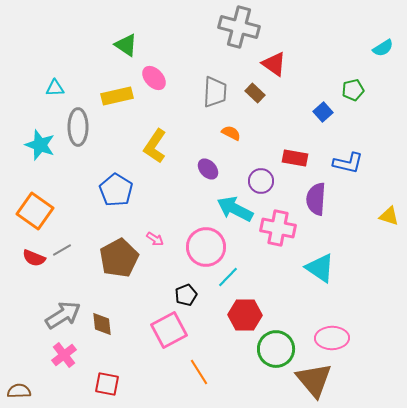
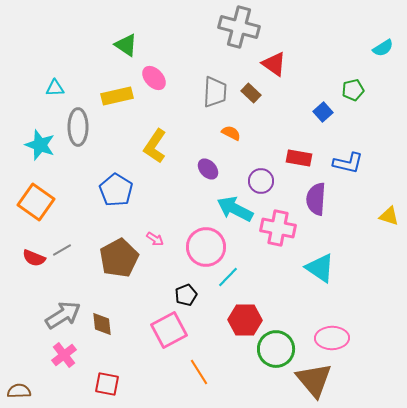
brown rectangle at (255, 93): moved 4 px left
red rectangle at (295, 158): moved 4 px right
orange square at (35, 211): moved 1 px right, 9 px up
red hexagon at (245, 315): moved 5 px down
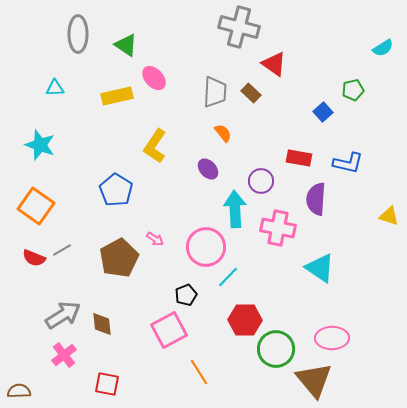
gray ellipse at (78, 127): moved 93 px up
orange semicircle at (231, 133): moved 8 px left; rotated 24 degrees clockwise
orange square at (36, 202): moved 4 px down
cyan arrow at (235, 209): rotated 60 degrees clockwise
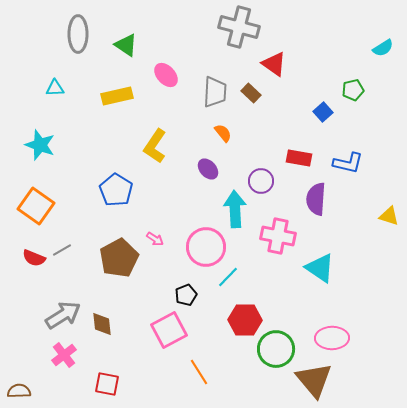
pink ellipse at (154, 78): moved 12 px right, 3 px up
pink cross at (278, 228): moved 8 px down
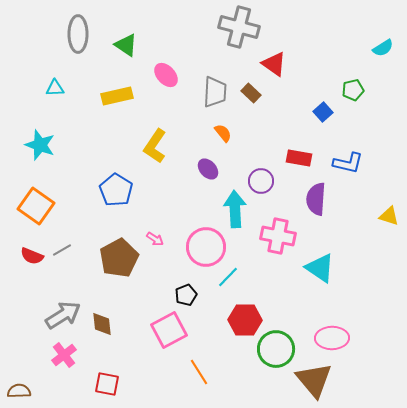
red semicircle at (34, 258): moved 2 px left, 2 px up
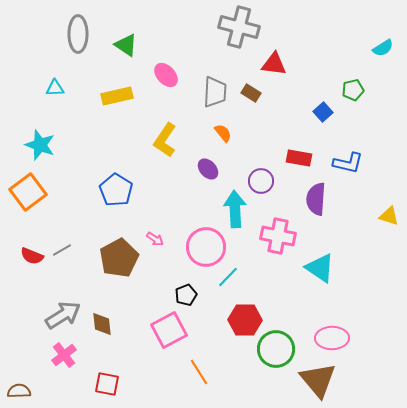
red triangle at (274, 64): rotated 28 degrees counterclockwise
brown rectangle at (251, 93): rotated 12 degrees counterclockwise
yellow L-shape at (155, 146): moved 10 px right, 6 px up
orange square at (36, 206): moved 8 px left, 14 px up; rotated 18 degrees clockwise
brown triangle at (314, 380): moved 4 px right
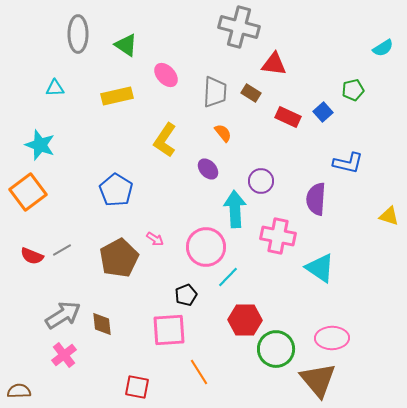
red rectangle at (299, 158): moved 11 px left, 41 px up; rotated 15 degrees clockwise
pink square at (169, 330): rotated 24 degrees clockwise
red square at (107, 384): moved 30 px right, 3 px down
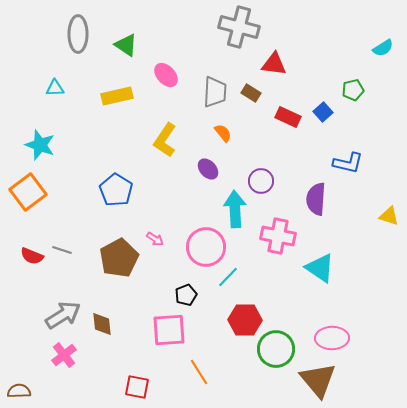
gray line at (62, 250): rotated 48 degrees clockwise
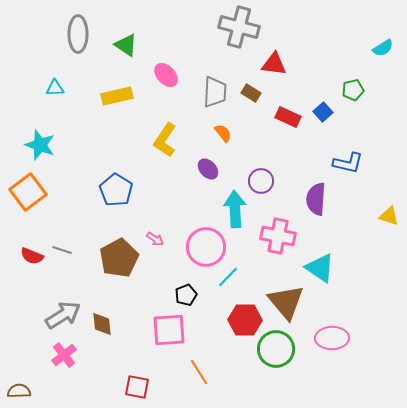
brown triangle at (318, 380): moved 32 px left, 78 px up
